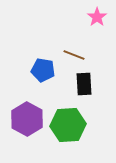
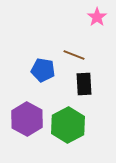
green hexagon: rotated 24 degrees counterclockwise
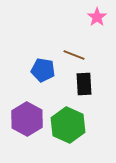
green hexagon: rotated 8 degrees counterclockwise
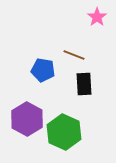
green hexagon: moved 4 px left, 7 px down
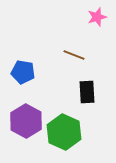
pink star: rotated 18 degrees clockwise
blue pentagon: moved 20 px left, 2 px down
black rectangle: moved 3 px right, 8 px down
purple hexagon: moved 1 px left, 2 px down
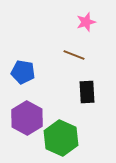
pink star: moved 11 px left, 5 px down
purple hexagon: moved 1 px right, 3 px up
green hexagon: moved 3 px left, 6 px down
